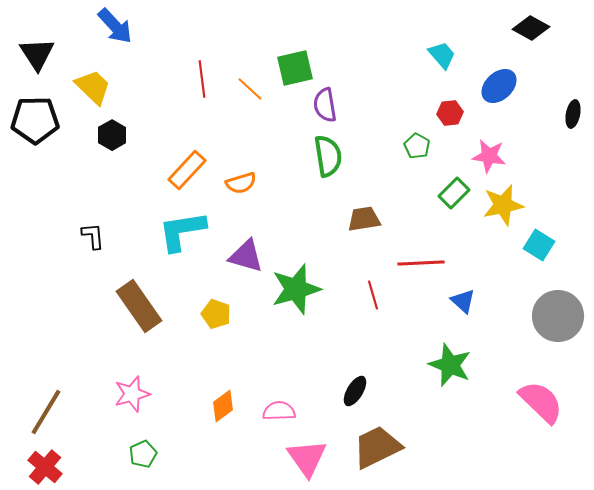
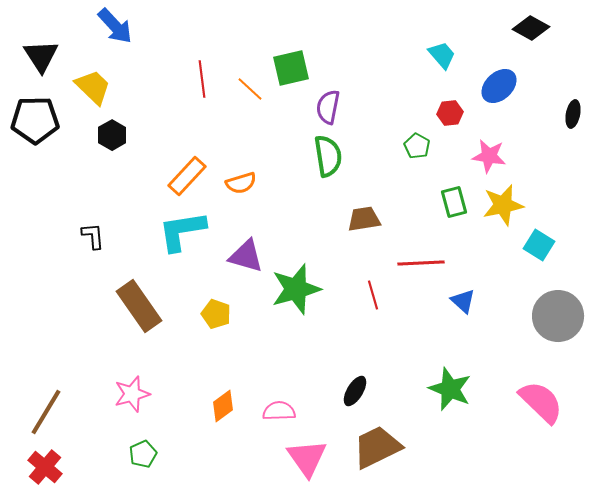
black triangle at (37, 54): moved 4 px right, 2 px down
green square at (295, 68): moved 4 px left
purple semicircle at (325, 105): moved 3 px right, 2 px down; rotated 20 degrees clockwise
orange rectangle at (187, 170): moved 6 px down
green rectangle at (454, 193): moved 9 px down; rotated 60 degrees counterclockwise
green star at (450, 365): moved 24 px down
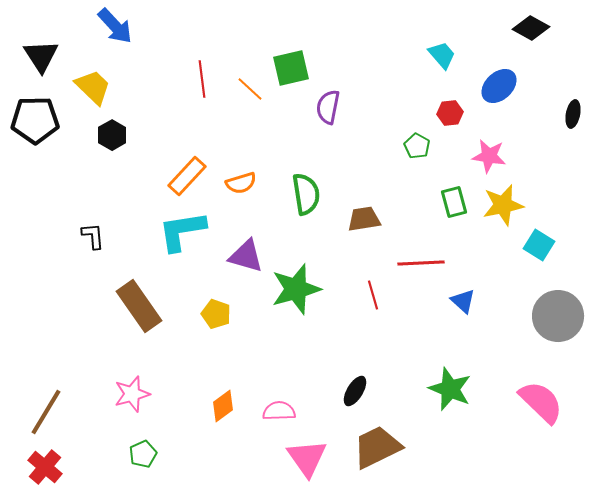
green semicircle at (328, 156): moved 22 px left, 38 px down
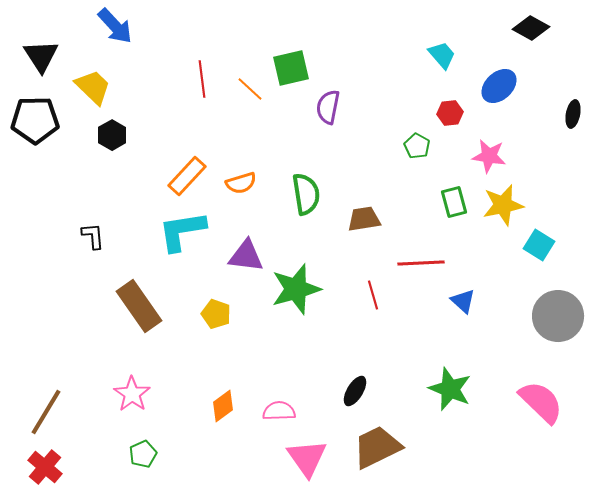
purple triangle at (246, 256): rotated 9 degrees counterclockwise
pink star at (132, 394): rotated 21 degrees counterclockwise
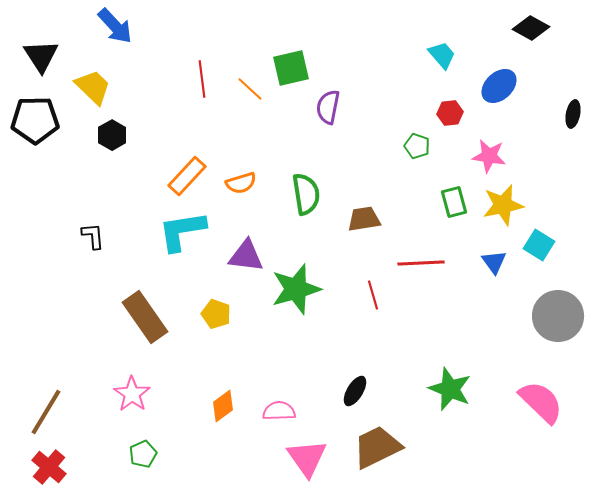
green pentagon at (417, 146): rotated 10 degrees counterclockwise
blue triangle at (463, 301): moved 31 px right, 39 px up; rotated 12 degrees clockwise
brown rectangle at (139, 306): moved 6 px right, 11 px down
red cross at (45, 467): moved 4 px right
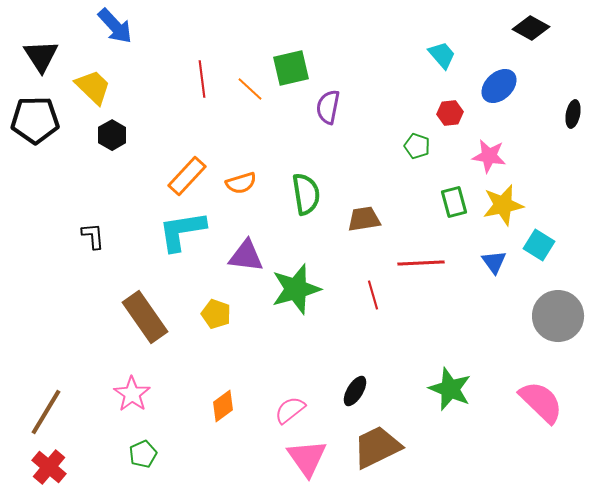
pink semicircle at (279, 411): moved 11 px right, 1 px up; rotated 36 degrees counterclockwise
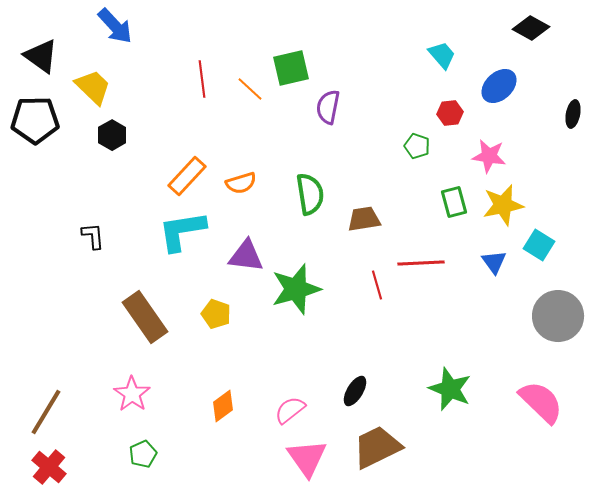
black triangle at (41, 56): rotated 21 degrees counterclockwise
green semicircle at (306, 194): moved 4 px right
red line at (373, 295): moved 4 px right, 10 px up
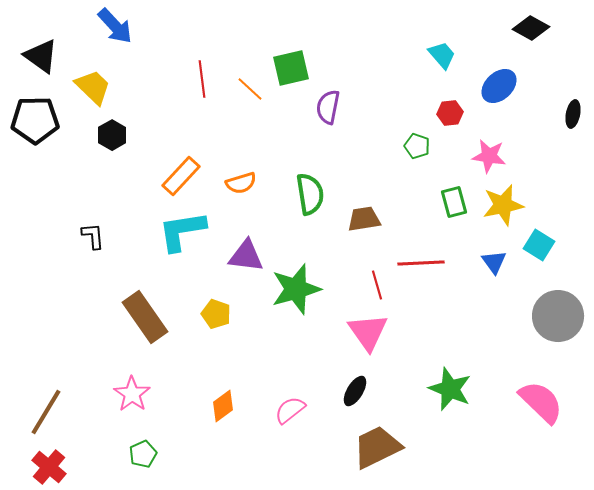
orange rectangle at (187, 176): moved 6 px left
pink triangle at (307, 458): moved 61 px right, 126 px up
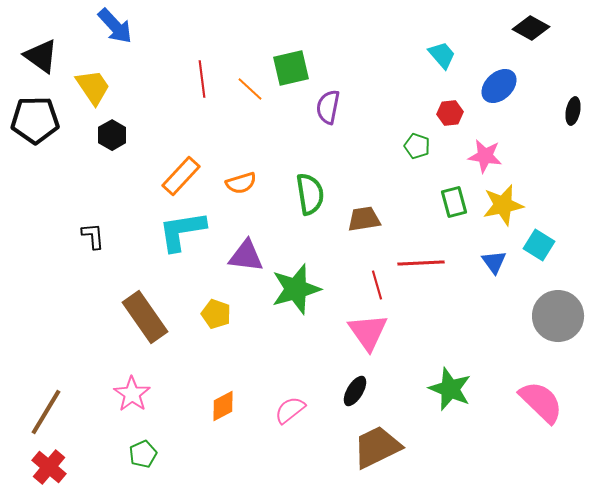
yellow trapezoid at (93, 87): rotated 12 degrees clockwise
black ellipse at (573, 114): moved 3 px up
pink star at (489, 156): moved 4 px left
orange diamond at (223, 406): rotated 8 degrees clockwise
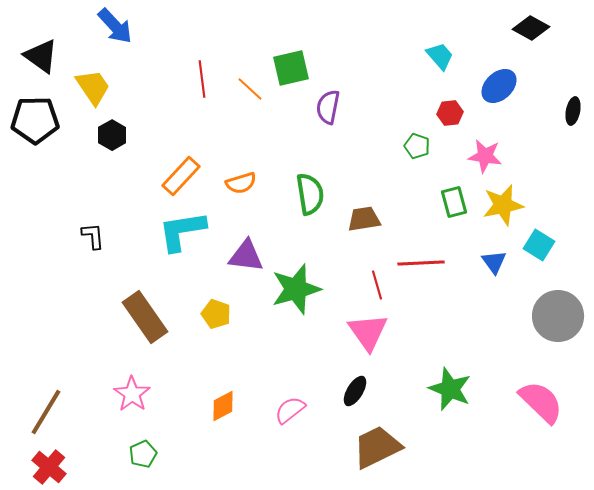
cyan trapezoid at (442, 55): moved 2 px left, 1 px down
